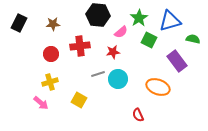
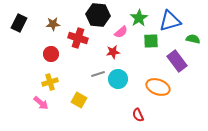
green square: moved 2 px right, 1 px down; rotated 28 degrees counterclockwise
red cross: moved 2 px left, 8 px up; rotated 24 degrees clockwise
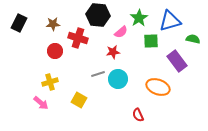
red circle: moved 4 px right, 3 px up
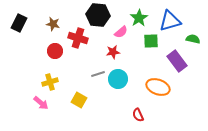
brown star: rotated 16 degrees clockwise
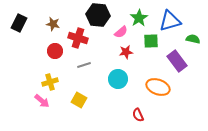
red star: moved 13 px right
gray line: moved 14 px left, 9 px up
pink arrow: moved 1 px right, 2 px up
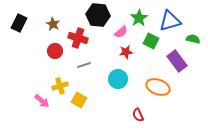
brown star: rotated 16 degrees clockwise
green square: rotated 28 degrees clockwise
yellow cross: moved 10 px right, 4 px down
